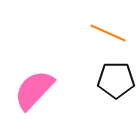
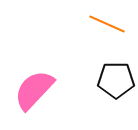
orange line: moved 1 px left, 9 px up
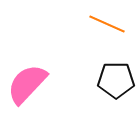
pink semicircle: moved 7 px left, 6 px up
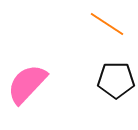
orange line: rotated 9 degrees clockwise
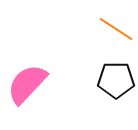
orange line: moved 9 px right, 5 px down
